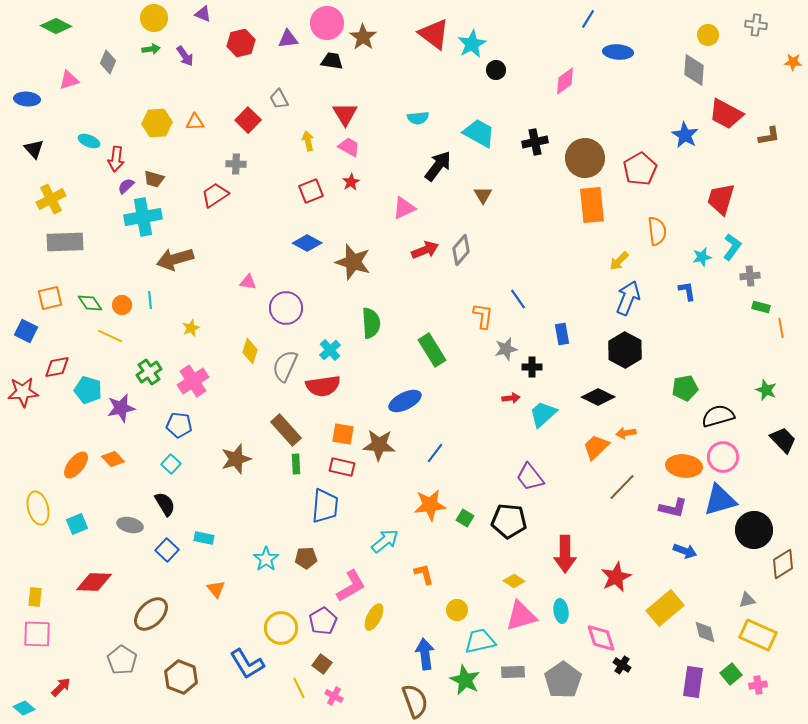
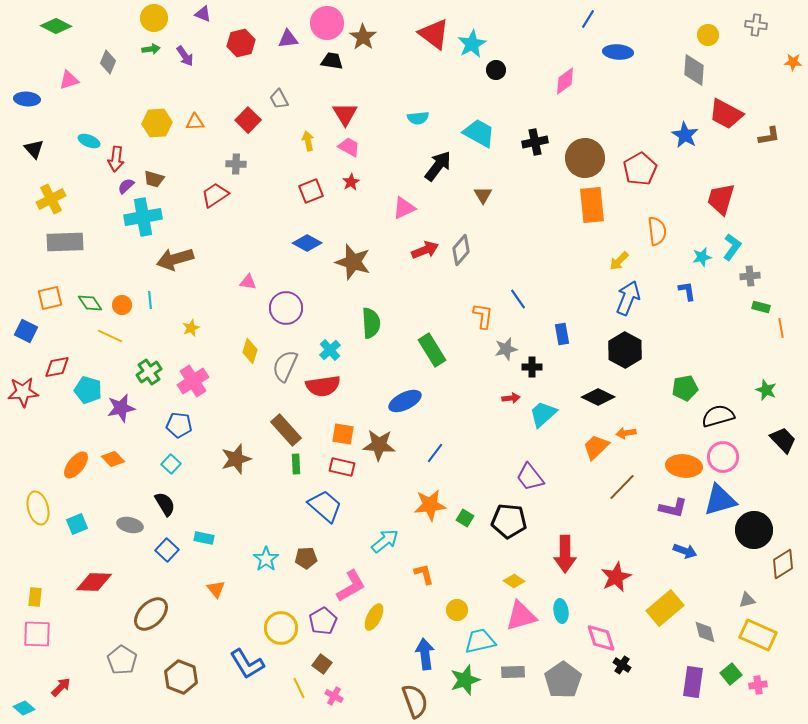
blue trapezoid at (325, 506): rotated 54 degrees counterclockwise
green star at (465, 680): rotated 28 degrees clockwise
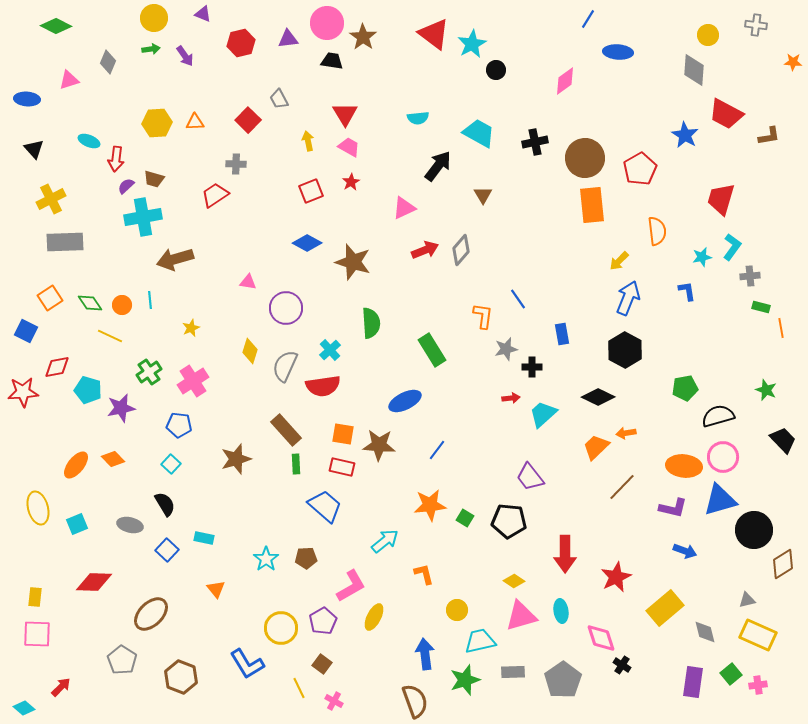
orange square at (50, 298): rotated 20 degrees counterclockwise
blue line at (435, 453): moved 2 px right, 3 px up
pink cross at (334, 696): moved 5 px down
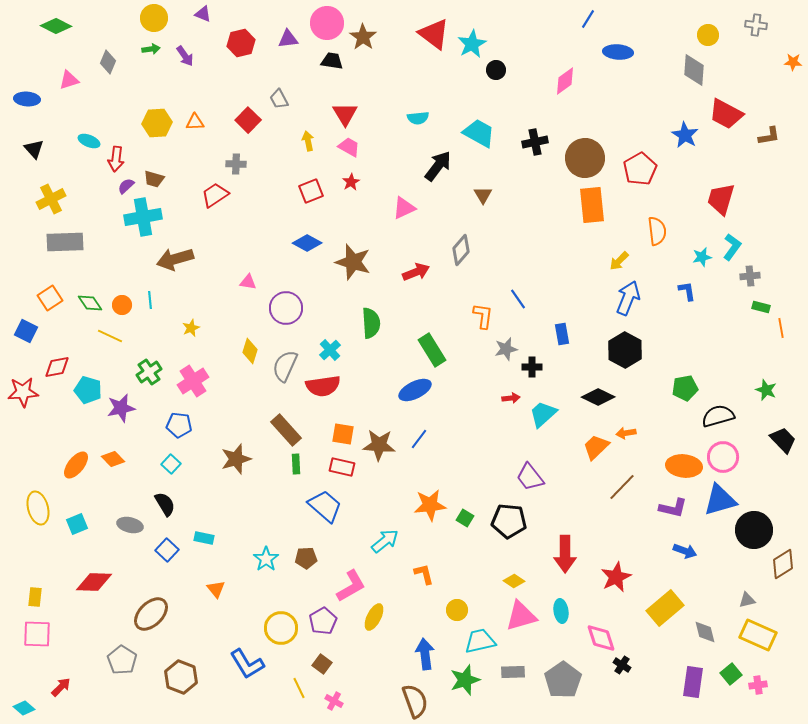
red arrow at (425, 250): moved 9 px left, 22 px down
blue ellipse at (405, 401): moved 10 px right, 11 px up
blue line at (437, 450): moved 18 px left, 11 px up
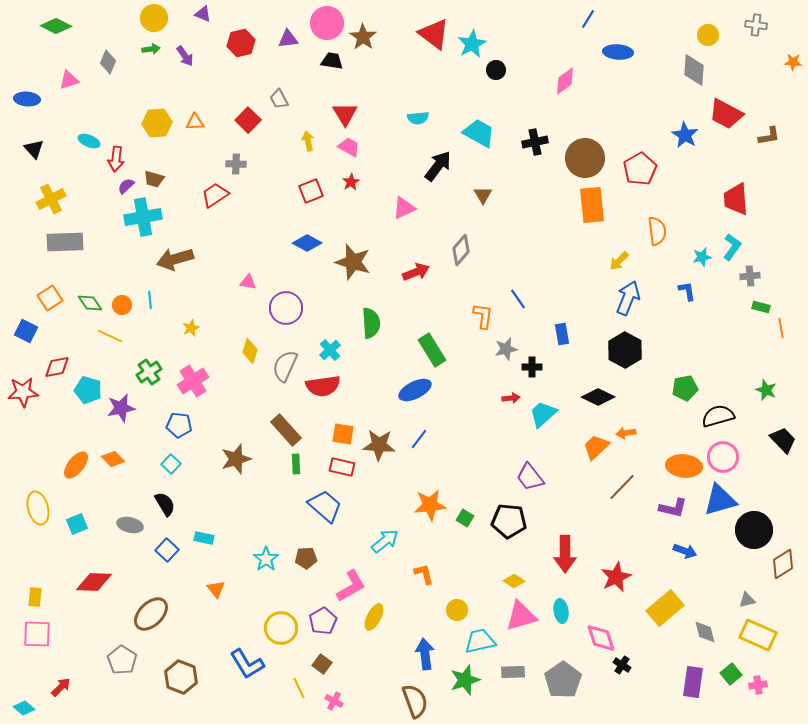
red trapezoid at (721, 199): moved 15 px right; rotated 20 degrees counterclockwise
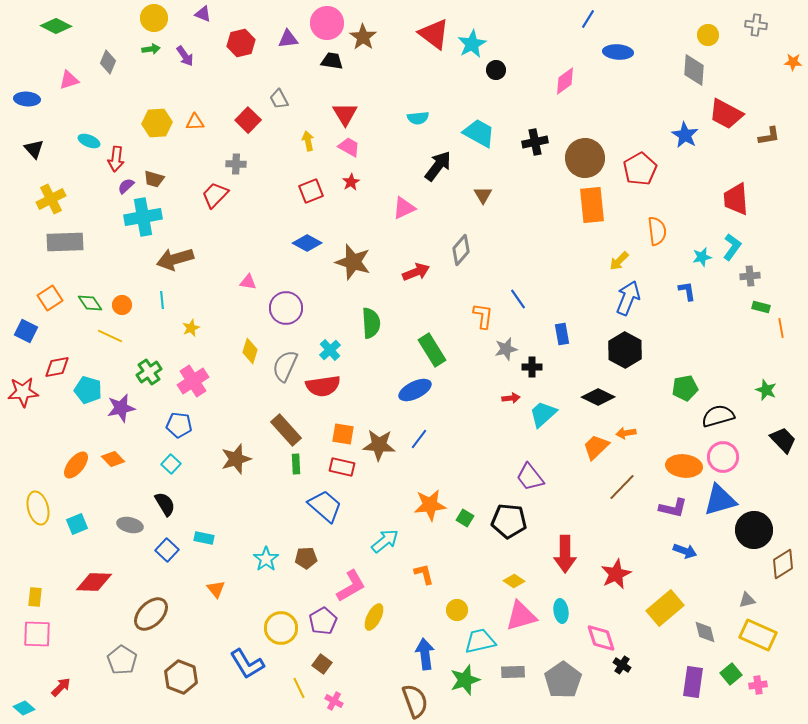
red trapezoid at (215, 195): rotated 12 degrees counterclockwise
cyan line at (150, 300): moved 12 px right
red star at (616, 577): moved 3 px up
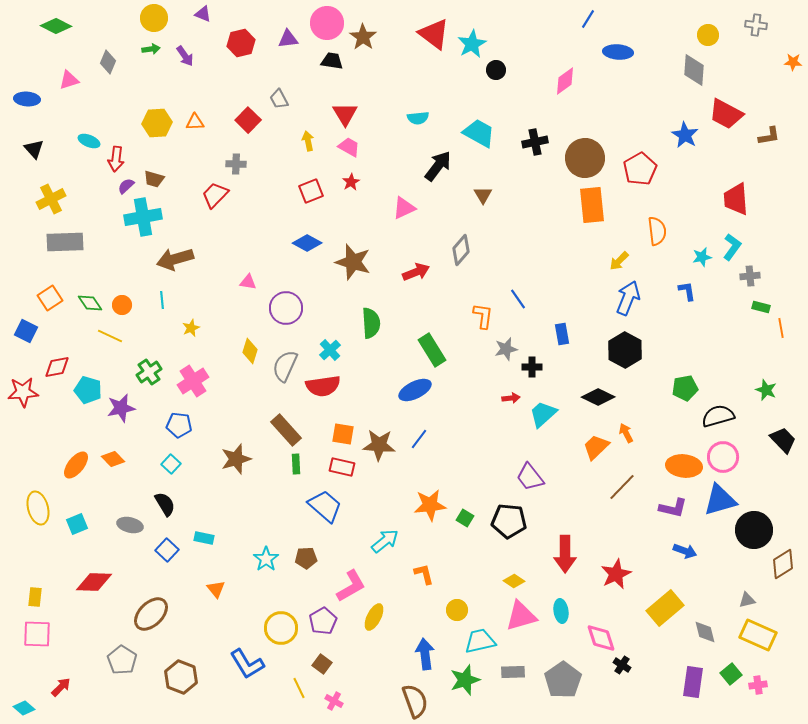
orange arrow at (626, 433): rotated 72 degrees clockwise
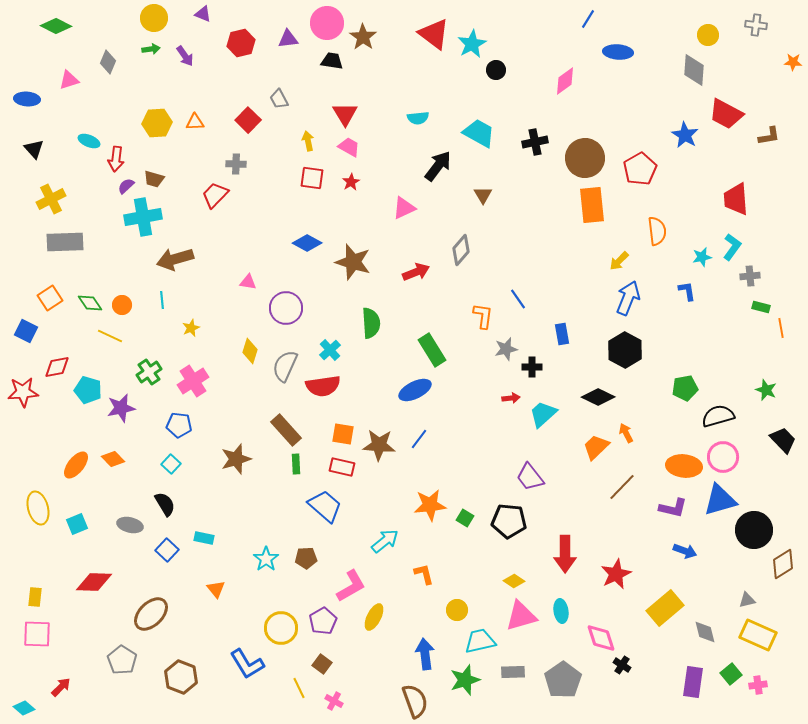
red square at (311, 191): moved 1 px right, 13 px up; rotated 30 degrees clockwise
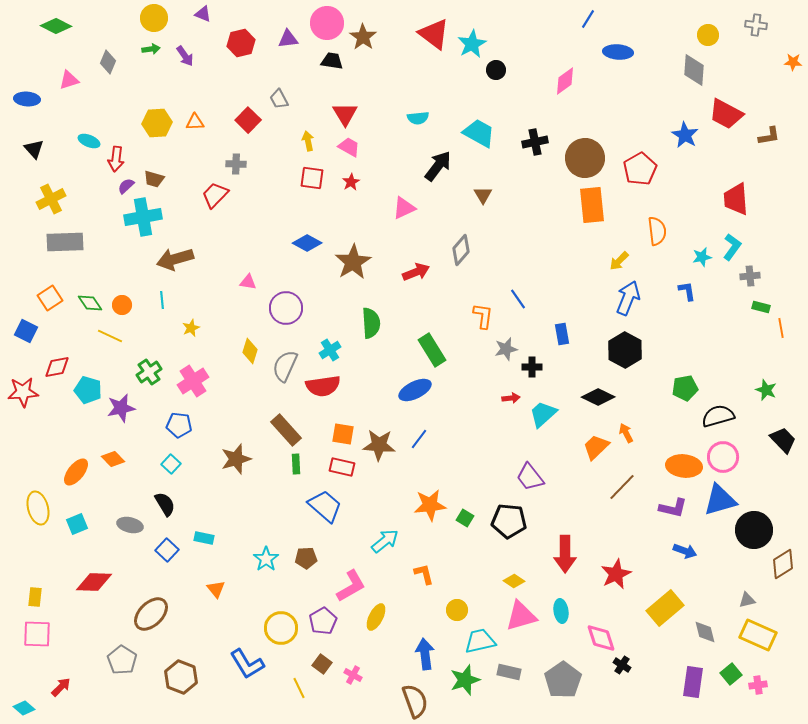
brown star at (353, 262): rotated 24 degrees clockwise
cyan cross at (330, 350): rotated 10 degrees clockwise
orange ellipse at (76, 465): moved 7 px down
yellow ellipse at (374, 617): moved 2 px right
gray rectangle at (513, 672): moved 4 px left; rotated 15 degrees clockwise
pink cross at (334, 701): moved 19 px right, 26 px up
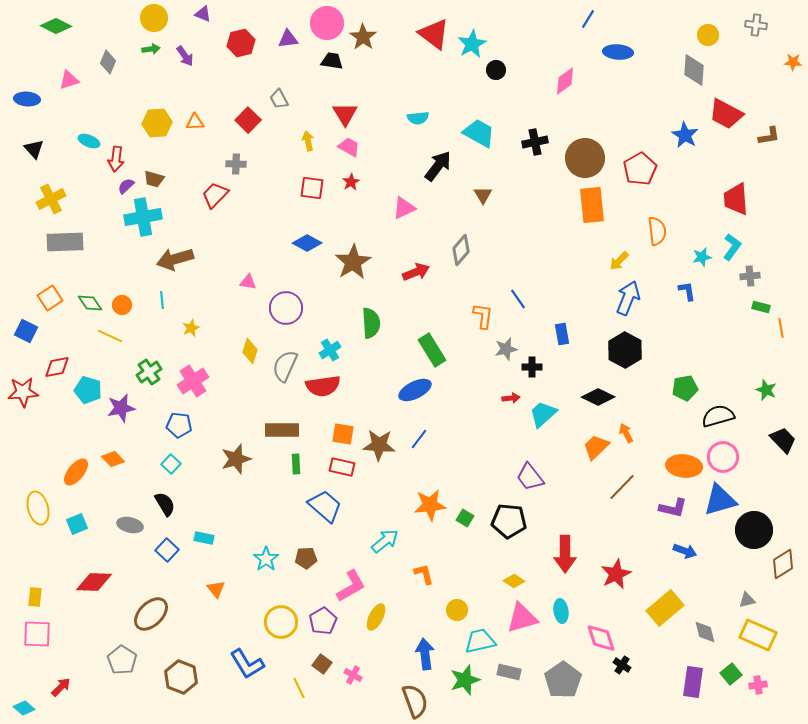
red square at (312, 178): moved 10 px down
brown rectangle at (286, 430): moved 4 px left; rotated 48 degrees counterclockwise
pink triangle at (521, 616): moved 1 px right, 2 px down
yellow circle at (281, 628): moved 6 px up
